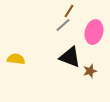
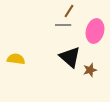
gray line: rotated 42 degrees clockwise
pink ellipse: moved 1 px right, 1 px up
black triangle: rotated 20 degrees clockwise
brown star: moved 1 px up
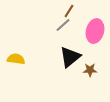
gray line: rotated 42 degrees counterclockwise
black triangle: rotated 40 degrees clockwise
brown star: rotated 16 degrees clockwise
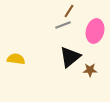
gray line: rotated 21 degrees clockwise
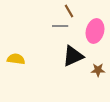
brown line: rotated 64 degrees counterclockwise
gray line: moved 3 px left, 1 px down; rotated 21 degrees clockwise
black triangle: moved 3 px right, 1 px up; rotated 15 degrees clockwise
brown star: moved 8 px right
